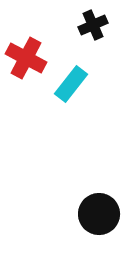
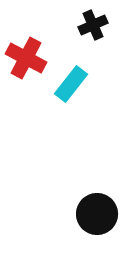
black circle: moved 2 px left
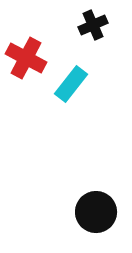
black circle: moved 1 px left, 2 px up
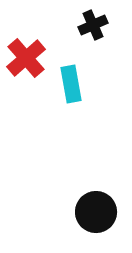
red cross: rotated 21 degrees clockwise
cyan rectangle: rotated 48 degrees counterclockwise
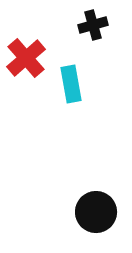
black cross: rotated 8 degrees clockwise
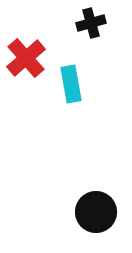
black cross: moved 2 px left, 2 px up
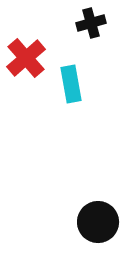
black circle: moved 2 px right, 10 px down
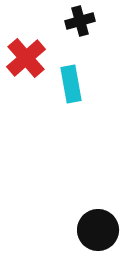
black cross: moved 11 px left, 2 px up
black circle: moved 8 px down
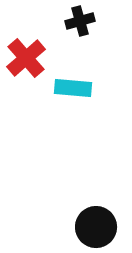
cyan rectangle: moved 2 px right, 4 px down; rotated 75 degrees counterclockwise
black circle: moved 2 px left, 3 px up
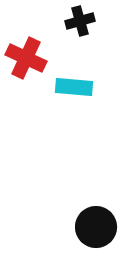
red cross: rotated 24 degrees counterclockwise
cyan rectangle: moved 1 px right, 1 px up
